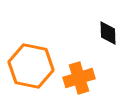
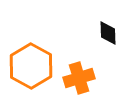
orange hexagon: rotated 18 degrees clockwise
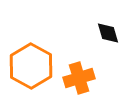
black diamond: rotated 15 degrees counterclockwise
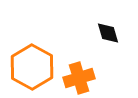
orange hexagon: moved 1 px right, 1 px down
